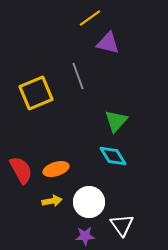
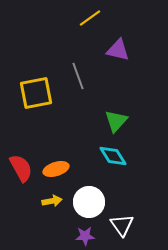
purple triangle: moved 10 px right, 7 px down
yellow square: rotated 12 degrees clockwise
red semicircle: moved 2 px up
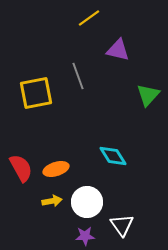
yellow line: moved 1 px left
green triangle: moved 32 px right, 26 px up
white circle: moved 2 px left
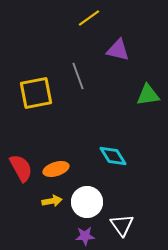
green triangle: rotated 40 degrees clockwise
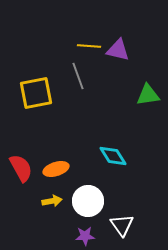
yellow line: moved 28 px down; rotated 40 degrees clockwise
white circle: moved 1 px right, 1 px up
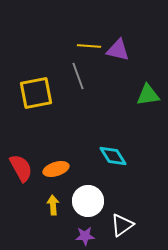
yellow arrow: moved 1 px right, 4 px down; rotated 84 degrees counterclockwise
white triangle: rotated 30 degrees clockwise
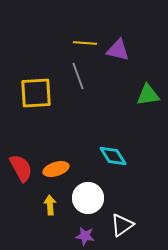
yellow line: moved 4 px left, 3 px up
yellow square: rotated 8 degrees clockwise
white circle: moved 3 px up
yellow arrow: moved 3 px left
purple star: rotated 12 degrees clockwise
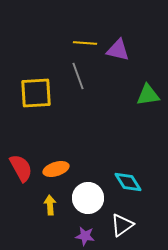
cyan diamond: moved 15 px right, 26 px down
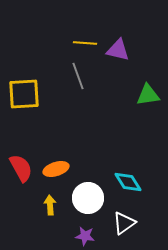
yellow square: moved 12 px left, 1 px down
white triangle: moved 2 px right, 2 px up
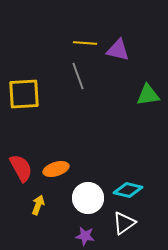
cyan diamond: moved 8 px down; rotated 44 degrees counterclockwise
yellow arrow: moved 12 px left; rotated 24 degrees clockwise
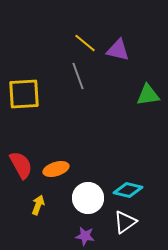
yellow line: rotated 35 degrees clockwise
red semicircle: moved 3 px up
white triangle: moved 1 px right, 1 px up
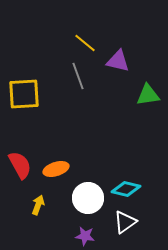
purple triangle: moved 11 px down
red semicircle: moved 1 px left
cyan diamond: moved 2 px left, 1 px up
